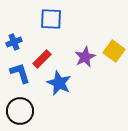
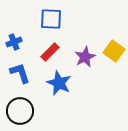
red rectangle: moved 8 px right, 7 px up
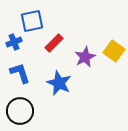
blue square: moved 19 px left, 2 px down; rotated 15 degrees counterclockwise
red rectangle: moved 4 px right, 9 px up
